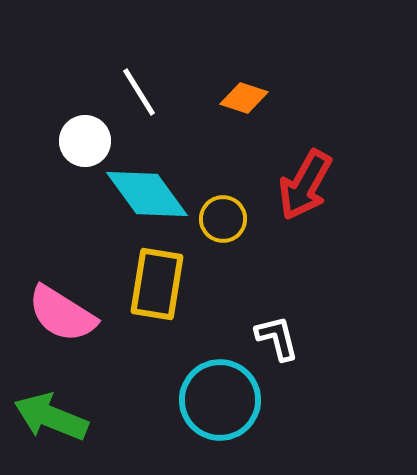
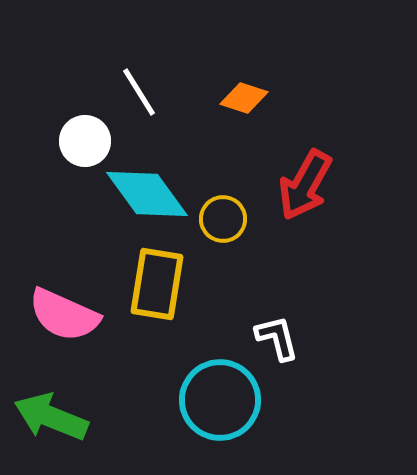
pink semicircle: moved 2 px right, 1 px down; rotated 8 degrees counterclockwise
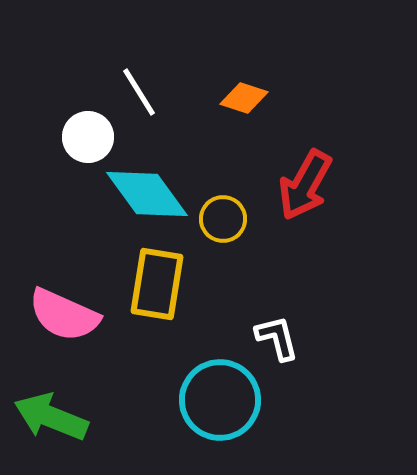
white circle: moved 3 px right, 4 px up
